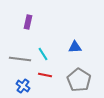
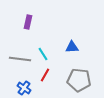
blue triangle: moved 3 px left
red line: rotated 72 degrees counterclockwise
gray pentagon: rotated 25 degrees counterclockwise
blue cross: moved 1 px right, 2 px down
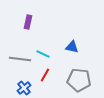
blue triangle: rotated 16 degrees clockwise
cyan line: rotated 32 degrees counterclockwise
blue cross: rotated 16 degrees clockwise
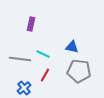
purple rectangle: moved 3 px right, 2 px down
gray pentagon: moved 9 px up
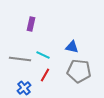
cyan line: moved 1 px down
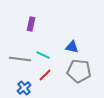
red line: rotated 16 degrees clockwise
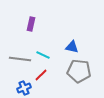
red line: moved 4 px left
blue cross: rotated 16 degrees clockwise
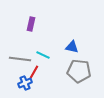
red line: moved 7 px left, 3 px up; rotated 16 degrees counterclockwise
blue cross: moved 1 px right, 5 px up
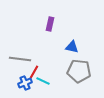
purple rectangle: moved 19 px right
cyan line: moved 26 px down
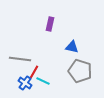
gray pentagon: moved 1 px right; rotated 10 degrees clockwise
blue cross: rotated 32 degrees counterclockwise
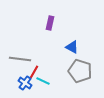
purple rectangle: moved 1 px up
blue triangle: rotated 16 degrees clockwise
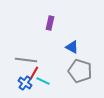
gray line: moved 6 px right, 1 px down
red line: moved 1 px down
